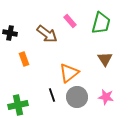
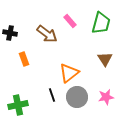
pink star: rotated 21 degrees counterclockwise
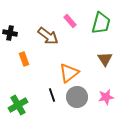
brown arrow: moved 1 px right, 2 px down
green cross: rotated 18 degrees counterclockwise
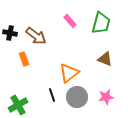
brown arrow: moved 12 px left
brown triangle: rotated 35 degrees counterclockwise
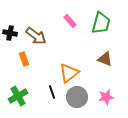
black line: moved 3 px up
green cross: moved 9 px up
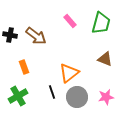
black cross: moved 2 px down
orange rectangle: moved 8 px down
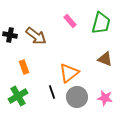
pink star: moved 1 px left, 1 px down; rotated 21 degrees clockwise
